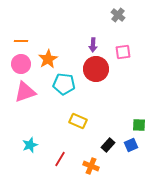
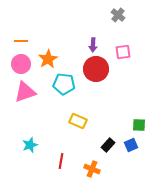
red line: moved 1 px right, 2 px down; rotated 21 degrees counterclockwise
orange cross: moved 1 px right, 3 px down
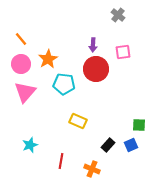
orange line: moved 2 px up; rotated 48 degrees clockwise
pink triangle: rotated 30 degrees counterclockwise
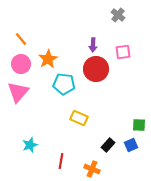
pink triangle: moved 7 px left
yellow rectangle: moved 1 px right, 3 px up
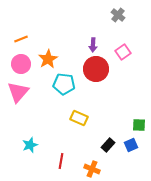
orange line: rotated 72 degrees counterclockwise
pink square: rotated 28 degrees counterclockwise
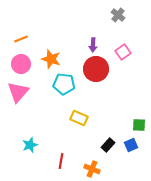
orange star: moved 3 px right; rotated 24 degrees counterclockwise
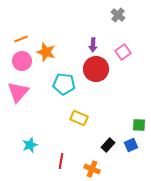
orange star: moved 5 px left, 7 px up
pink circle: moved 1 px right, 3 px up
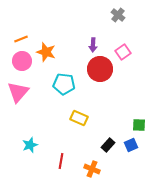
red circle: moved 4 px right
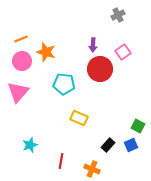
gray cross: rotated 24 degrees clockwise
green square: moved 1 px left, 1 px down; rotated 24 degrees clockwise
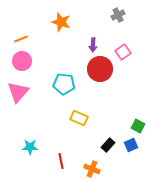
orange star: moved 15 px right, 30 px up
cyan star: moved 2 px down; rotated 21 degrees clockwise
red line: rotated 21 degrees counterclockwise
